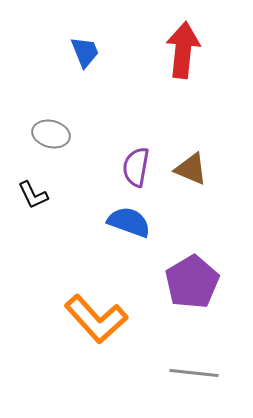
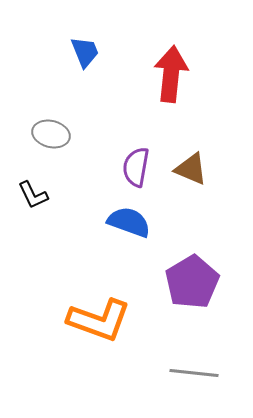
red arrow: moved 12 px left, 24 px down
orange L-shape: moved 3 px right, 1 px down; rotated 28 degrees counterclockwise
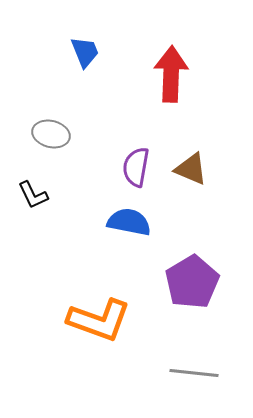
red arrow: rotated 4 degrees counterclockwise
blue semicircle: rotated 9 degrees counterclockwise
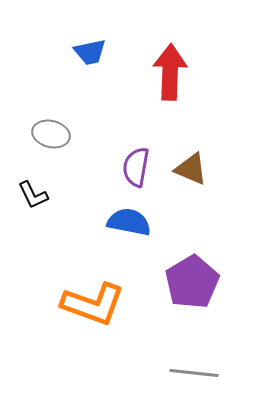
blue trapezoid: moved 5 px right; rotated 100 degrees clockwise
red arrow: moved 1 px left, 2 px up
orange L-shape: moved 6 px left, 16 px up
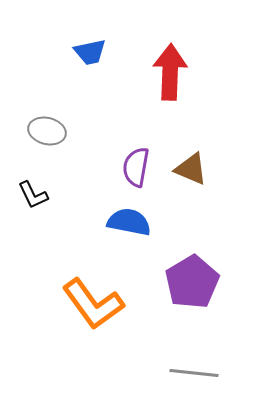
gray ellipse: moved 4 px left, 3 px up
orange L-shape: rotated 34 degrees clockwise
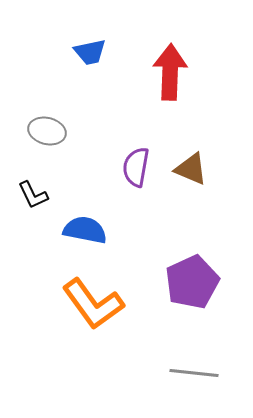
blue semicircle: moved 44 px left, 8 px down
purple pentagon: rotated 6 degrees clockwise
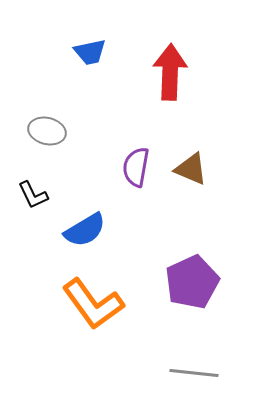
blue semicircle: rotated 138 degrees clockwise
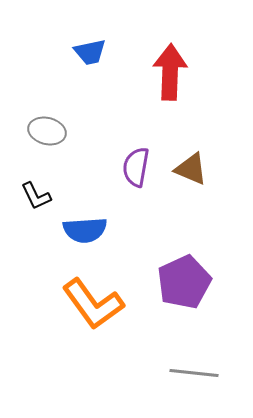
black L-shape: moved 3 px right, 1 px down
blue semicircle: rotated 27 degrees clockwise
purple pentagon: moved 8 px left
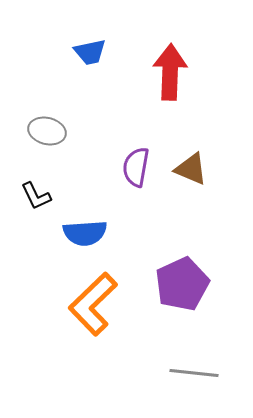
blue semicircle: moved 3 px down
purple pentagon: moved 2 px left, 2 px down
orange L-shape: rotated 82 degrees clockwise
